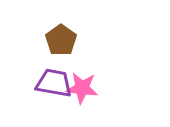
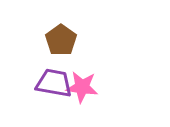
pink star: moved 1 px up
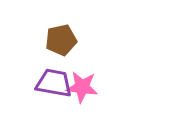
brown pentagon: rotated 24 degrees clockwise
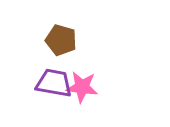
brown pentagon: rotated 28 degrees clockwise
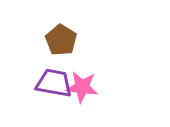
brown pentagon: rotated 16 degrees clockwise
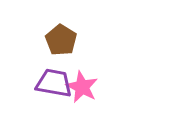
pink star: rotated 20 degrees clockwise
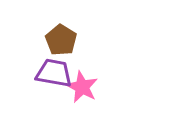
purple trapezoid: moved 10 px up
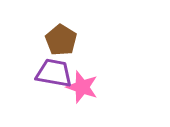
pink star: rotated 8 degrees counterclockwise
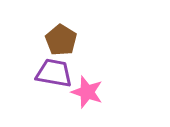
pink star: moved 5 px right, 5 px down
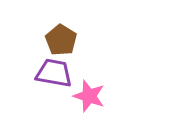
pink star: moved 2 px right, 4 px down
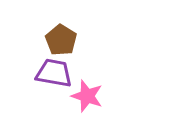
pink star: moved 2 px left
